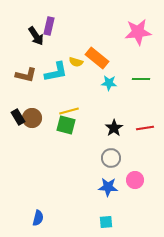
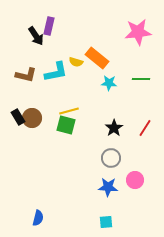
red line: rotated 48 degrees counterclockwise
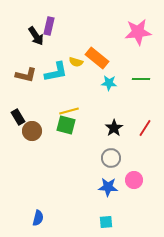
brown circle: moved 13 px down
pink circle: moved 1 px left
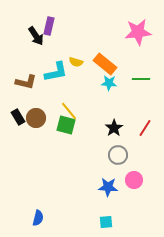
orange rectangle: moved 8 px right, 6 px down
brown L-shape: moved 7 px down
yellow line: rotated 66 degrees clockwise
brown circle: moved 4 px right, 13 px up
gray circle: moved 7 px right, 3 px up
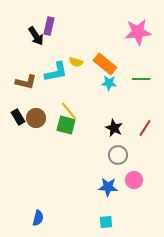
black star: rotated 12 degrees counterclockwise
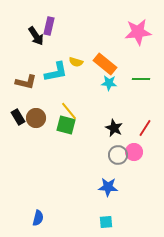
pink circle: moved 28 px up
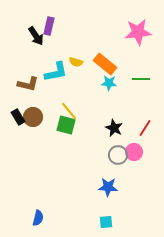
brown L-shape: moved 2 px right, 2 px down
brown circle: moved 3 px left, 1 px up
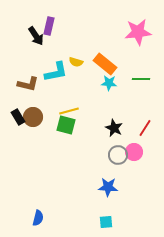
yellow line: rotated 66 degrees counterclockwise
